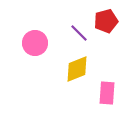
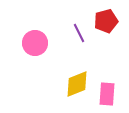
purple line: rotated 18 degrees clockwise
yellow diamond: moved 15 px down
pink rectangle: moved 1 px down
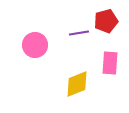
purple line: rotated 72 degrees counterclockwise
pink circle: moved 2 px down
pink rectangle: moved 3 px right, 31 px up
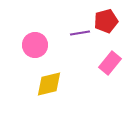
purple line: moved 1 px right
pink rectangle: rotated 35 degrees clockwise
yellow diamond: moved 28 px left; rotated 8 degrees clockwise
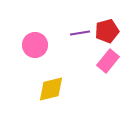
red pentagon: moved 1 px right, 10 px down
pink rectangle: moved 2 px left, 2 px up
yellow diamond: moved 2 px right, 5 px down
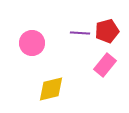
purple line: rotated 12 degrees clockwise
pink circle: moved 3 px left, 2 px up
pink rectangle: moved 3 px left, 4 px down
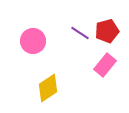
purple line: rotated 30 degrees clockwise
pink circle: moved 1 px right, 2 px up
yellow diamond: moved 3 px left, 1 px up; rotated 20 degrees counterclockwise
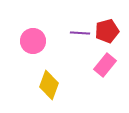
purple line: rotated 30 degrees counterclockwise
yellow diamond: moved 1 px right, 3 px up; rotated 36 degrees counterclockwise
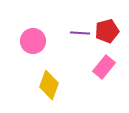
pink rectangle: moved 1 px left, 2 px down
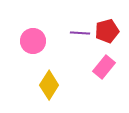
yellow diamond: rotated 12 degrees clockwise
